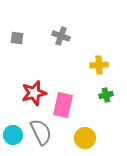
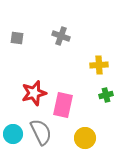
cyan circle: moved 1 px up
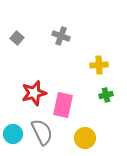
gray square: rotated 32 degrees clockwise
gray semicircle: moved 1 px right
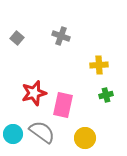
gray semicircle: rotated 28 degrees counterclockwise
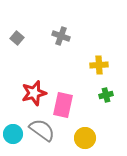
gray semicircle: moved 2 px up
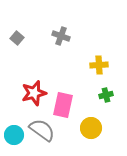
cyan circle: moved 1 px right, 1 px down
yellow circle: moved 6 px right, 10 px up
